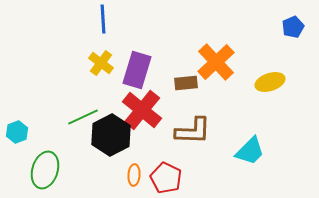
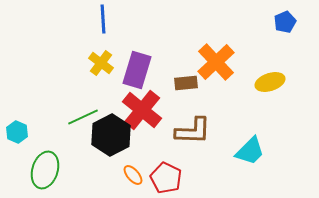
blue pentagon: moved 8 px left, 5 px up
cyan hexagon: rotated 15 degrees counterclockwise
orange ellipse: moved 1 px left; rotated 45 degrees counterclockwise
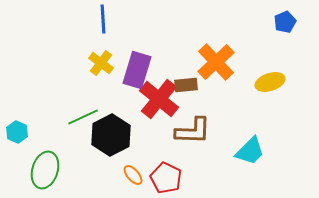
brown rectangle: moved 2 px down
red cross: moved 17 px right, 11 px up
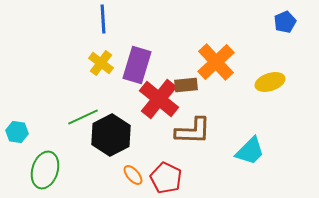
purple rectangle: moved 5 px up
cyan hexagon: rotated 15 degrees counterclockwise
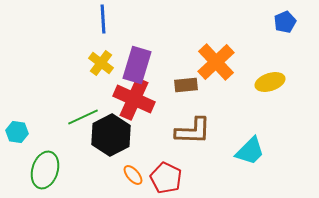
red cross: moved 25 px left; rotated 15 degrees counterclockwise
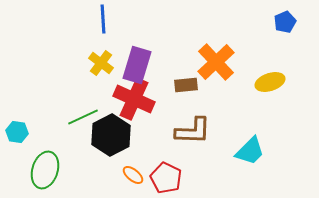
orange ellipse: rotated 10 degrees counterclockwise
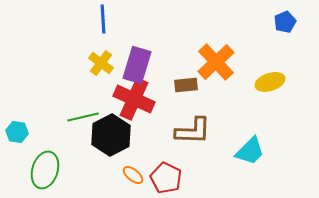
green line: rotated 12 degrees clockwise
